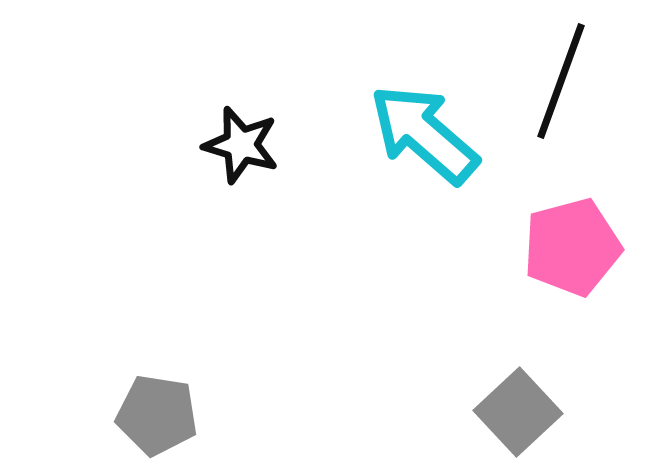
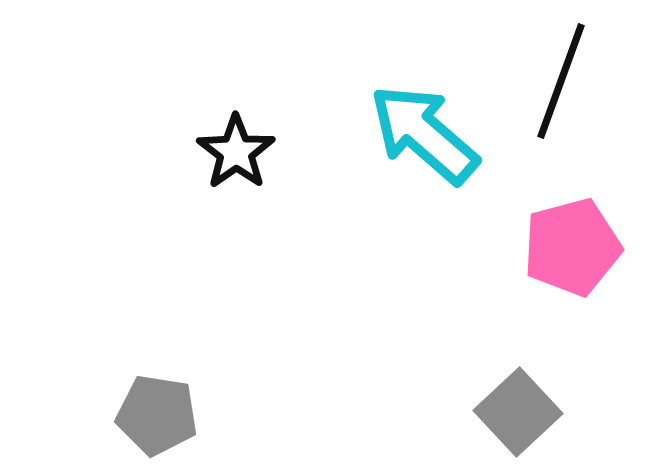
black star: moved 5 px left, 7 px down; rotated 20 degrees clockwise
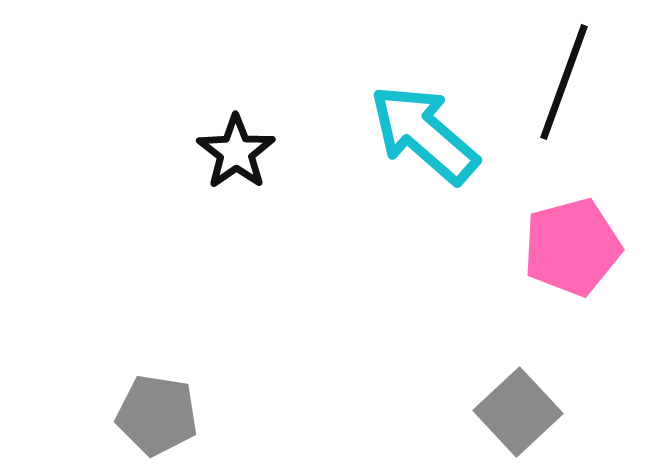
black line: moved 3 px right, 1 px down
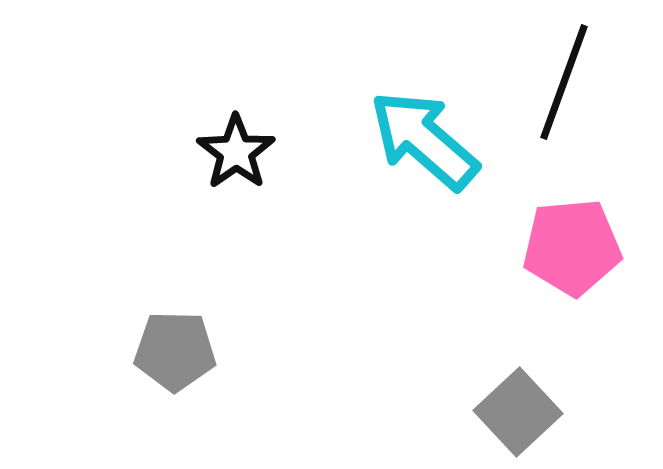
cyan arrow: moved 6 px down
pink pentagon: rotated 10 degrees clockwise
gray pentagon: moved 18 px right, 64 px up; rotated 8 degrees counterclockwise
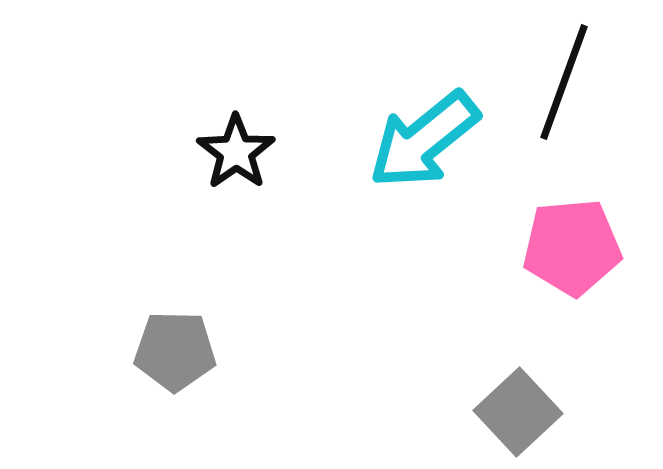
cyan arrow: rotated 80 degrees counterclockwise
